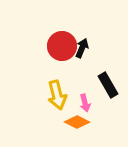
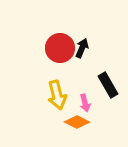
red circle: moved 2 px left, 2 px down
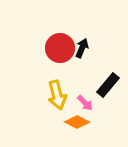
black rectangle: rotated 70 degrees clockwise
pink arrow: rotated 30 degrees counterclockwise
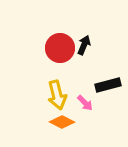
black arrow: moved 2 px right, 3 px up
black rectangle: rotated 35 degrees clockwise
orange diamond: moved 15 px left
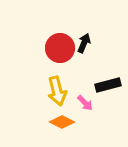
black arrow: moved 2 px up
yellow arrow: moved 4 px up
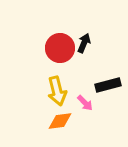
orange diamond: moved 2 px left, 1 px up; rotated 35 degrees counterclockwise
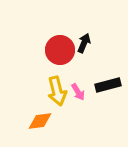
red circle: moved 2 px down
pink arrow: moved 7 px left, 11 px up; rotated 12 degrees clockwise
orange diamond: moved 20 px left
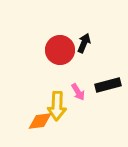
yellow arrow: moved 15 px down; rotated 16 degrees clockwise
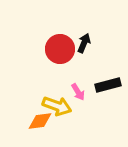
red circle: moved 1 px up
yellow arrow: rotated 72 degrees counterclockwise
